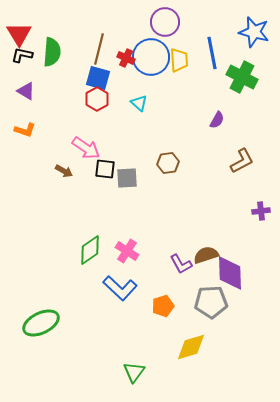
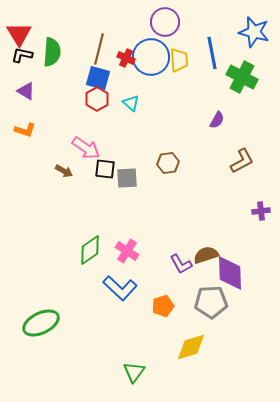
cyan triangle: moved 8 px left
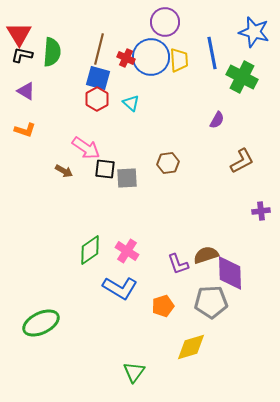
purple L-shape: moved 3 px left; rotated 10 degrees clockwise
blue L-shape: rotated 12 degrees counterclockwise
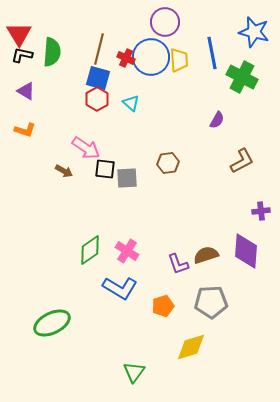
purple diamond: moved 16 px right, 22 px up; rotated 6 degrees clockwise
green ellipse: moved 11 px right
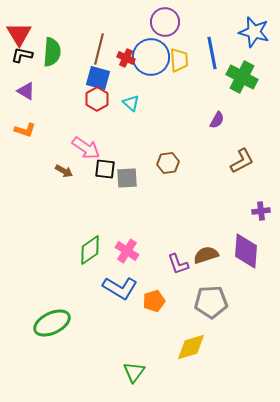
orange pentagon: moved 9 px left, 5 px up
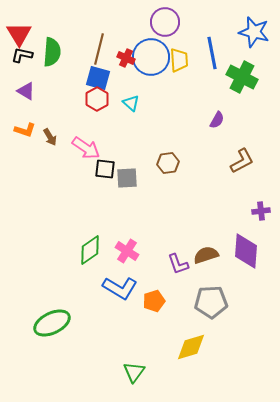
brown arrow: moved 14 px left, 34 px up; rotated 30 degrees clockwise
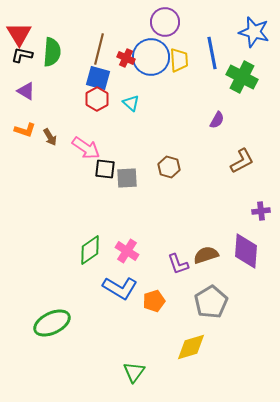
brown hexagon: moved 1 px right, 4 px down; rotated 25 degrees clockwise
gray pentagon: rotated 28 degrees counterclockwise
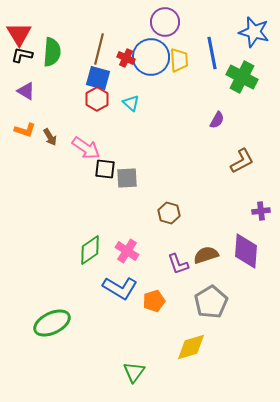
brown hexagon: moved 46 px down
